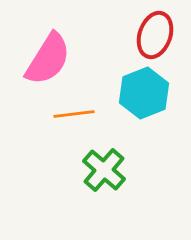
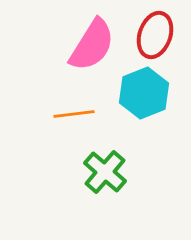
pink semicircle: moved 44 px right, 14 px up
green cross: moved 1 px right, 2 px down
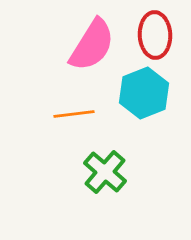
red ellipse: rotated 21 degrees counterclockwise
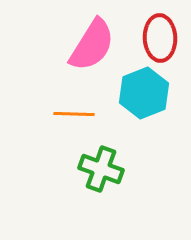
red ellipse: moved 5 px right, 3 px down
orange line: rotated 9 degrees clockwise
green cross: moved 4 px left, 3 px up; rotated 21 degrees counterclockwise
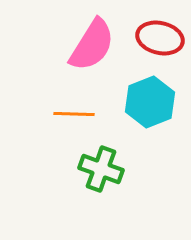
red ellipse: rotated 75 degrees counterclockwise
cyan hexagon: moved 6 px right, 9 px down
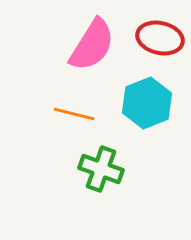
cyan hexagon: moved 3 px left, 1 px down
orange line: rotated 12 degrees clockwise
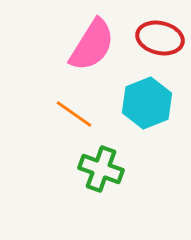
orange line: rotated 21 degrees clockwise
